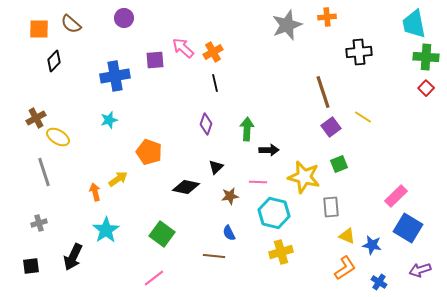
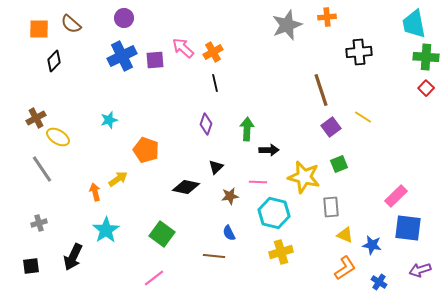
blue cross at (115, 76): moved 7 px right, 20 px up; rotated 16 degrees counterclockwise
brown line at (323, 92): moved 2 px left, 2 px up
orange pentagon at (149, 152): moved 3 px left, 2 px up
gray line at (44, 172): moved 2 px left, 3 px up; rotated 16 degrees counterclockwise
blue square at (408, 228): rotated 24 degrees counterclockwise
yellow triangle at (347, 236): moved 2 px left, 1 px up
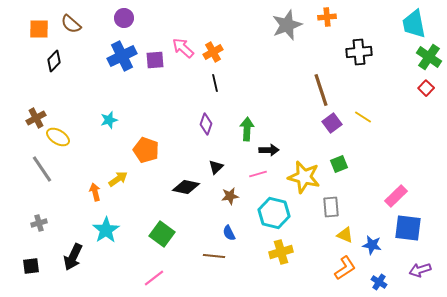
green cross at (426, 57): moved 3 px right; rotated 30 degrees clockwise
purple square at (331, 127): moved 1 px right, 4 px up
pink line at (258, 182): moved 8 px up; rotated 18 degrees counterclockwise
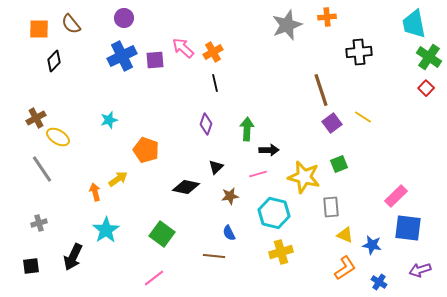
brown semicircle at (71, 24): rotated 10 degrees clockwise
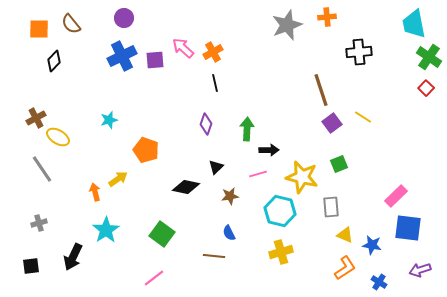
yellow star at (304, 177): moved 2 px left
cyan hexagon at (274, 213): moved 6 px right, 2 px up
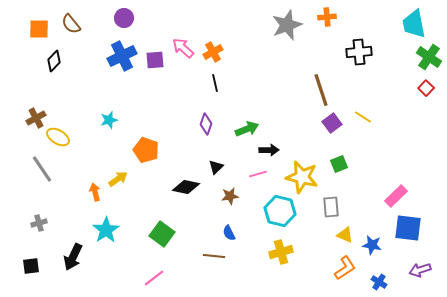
green arrow at (247, 129): rotated 65 degrees clockwise
